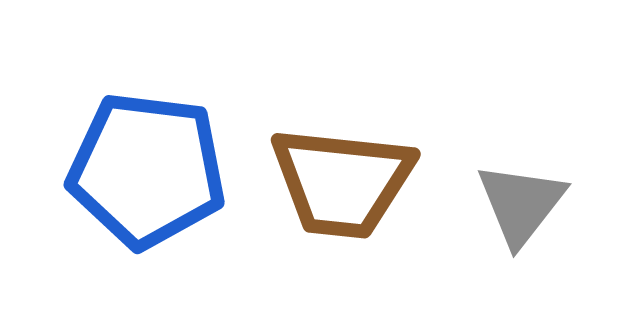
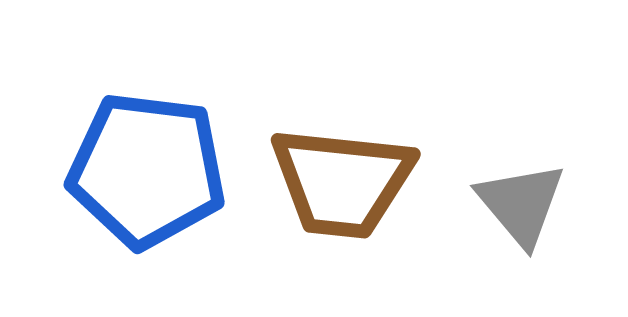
gray triangle: rotated 18 degrees counterclockwise
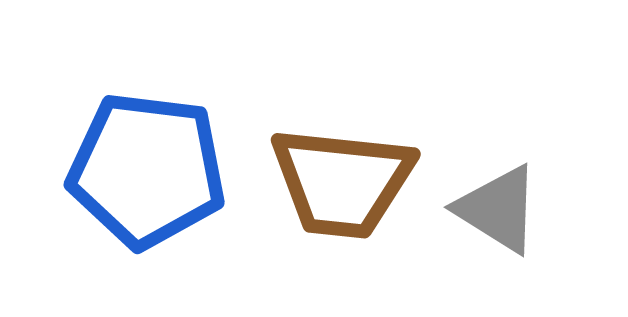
gray triangle: moved 23 px left, 5 px down; rotated 18 degrees counterclockwise
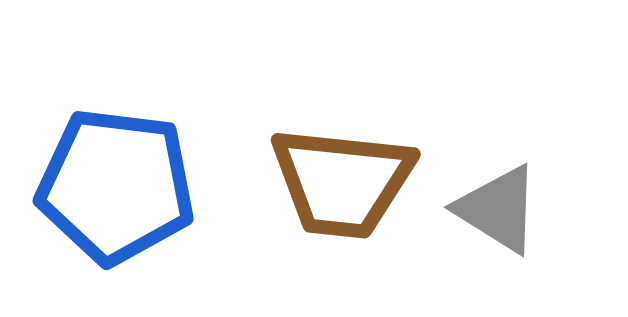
blue pentagon: moved 31 px left, 16 px down
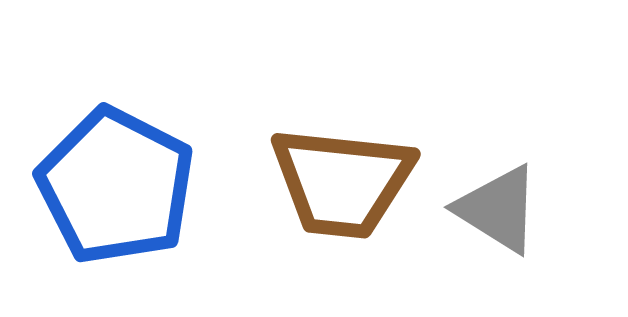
blue pentagon: rotated 20 degrees clockwise
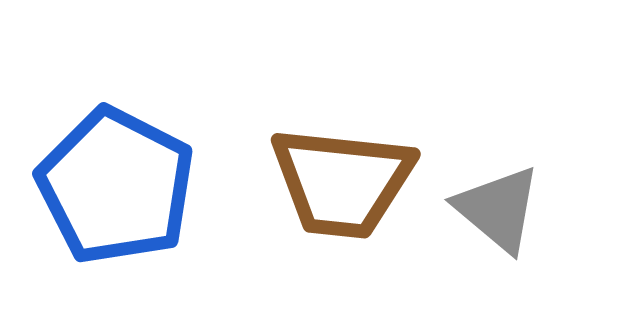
gray triangle: rotated 8 degrees clockwise
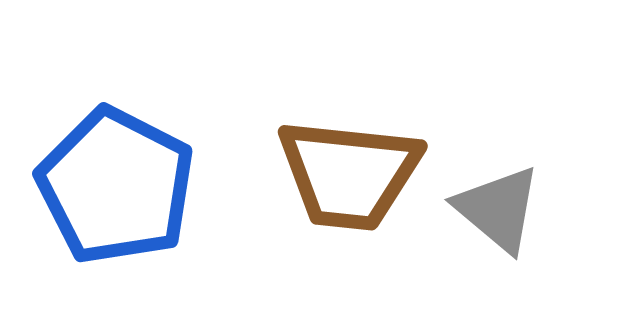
brown trapezoid: moved 7 px right, 8 px up
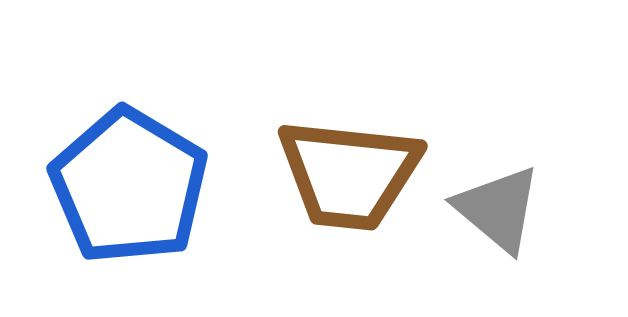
blue pentagon: moved 13 px right; rotated 4 degrees clockwise
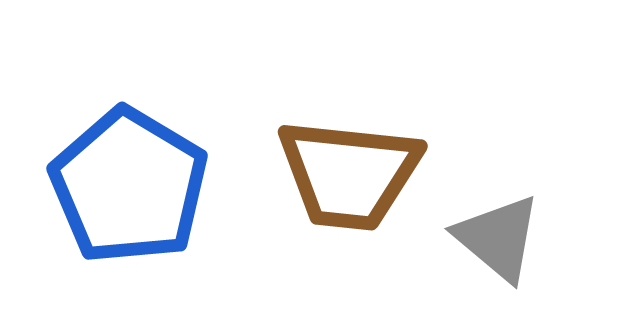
gray triangle: moved 29 px down
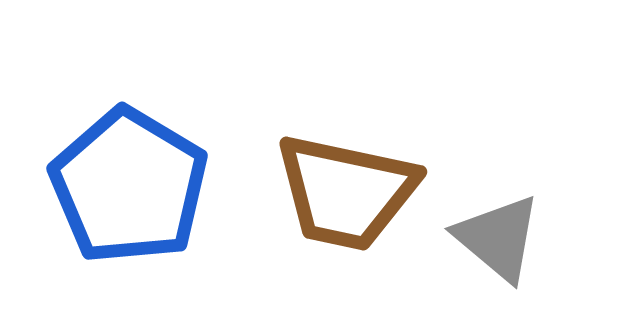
brown trapezoid: moved 3 px left, 18 px down; rotated 6 degrees clockwise
